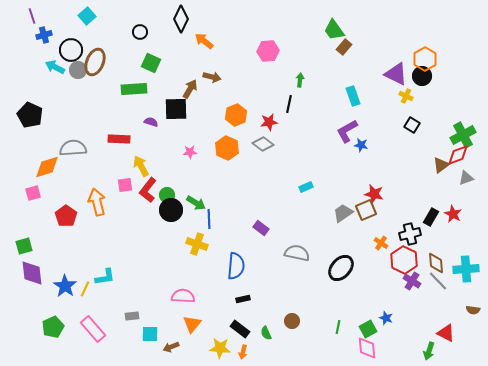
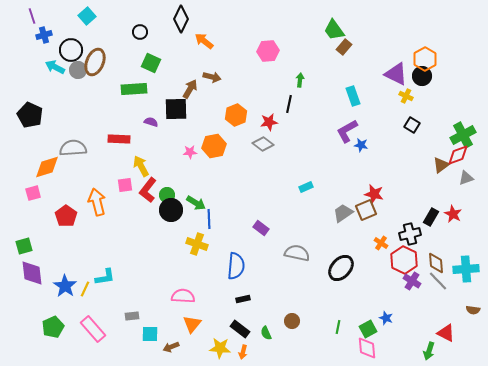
orange hexagon at (227, 148): moved 13 px left, 2 px up; rotated 25 degrees clockwise
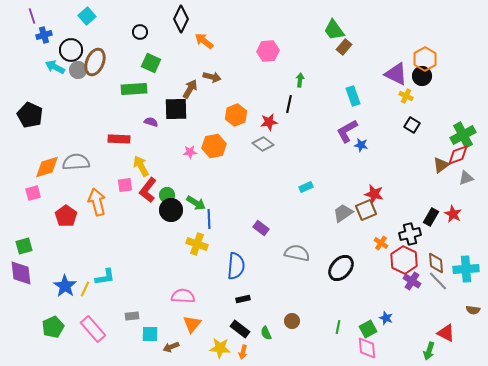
gray semicircle at (73, 148): moved 3 px right, 14 px down
purple diamond at (32, 273): moved 11 px left
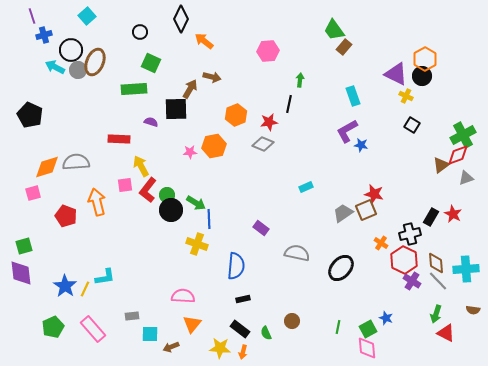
gray diamond at (263, 144): rotated 15 degrees counterclockwise
red pentagon at (66, 216): rotated 15 degrees counterclockwise
green arrow at (429, 351): moved 7 px right, 37 px up
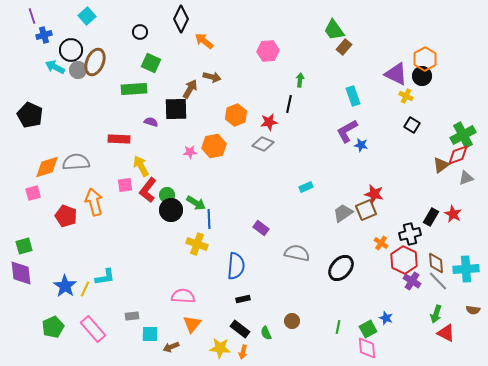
orange arrow at (97, 202): moved 3 px left
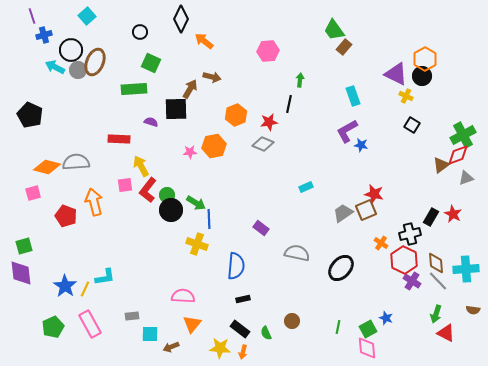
orange diamond at (47, 167): rotated 32 degrees clockwise
pink rectangle at (93, 329): moved 3 px left, 5 px up; rotated 12 degrees clockwise
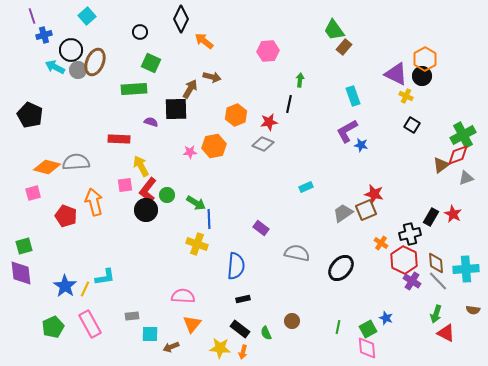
black circle at (171, 210): moved 25 px left
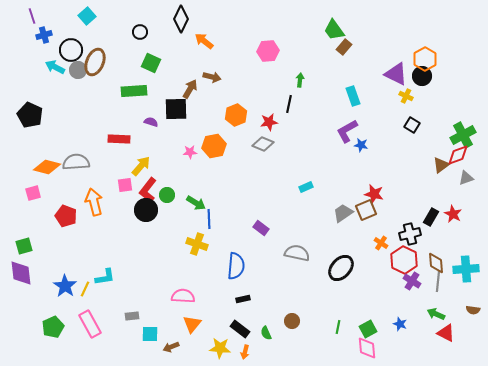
green rectangle at (134, 89): moved 2 px down
yellow arrow at (141, 166): rotated 70 degrees clockwise
gray line at (438, 281): rotated 50 degrees clockwise
green arrow at (436, 314): rotated 96 degrees clockwise
blue star at (386, 318): moved 14 px right, 6 px down
orange arrow at (243, 352): moved 2 px right
